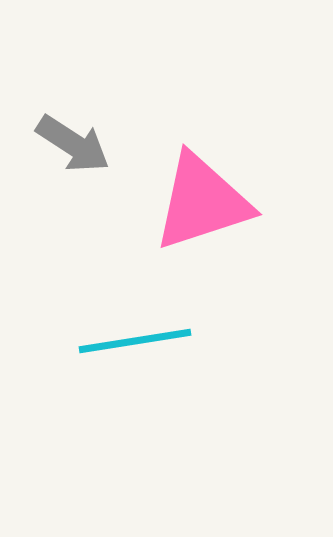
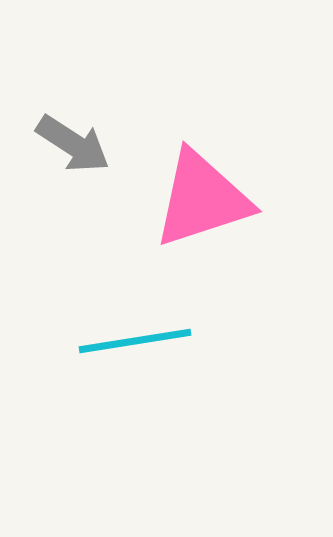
pink triangle: moved 3 px up
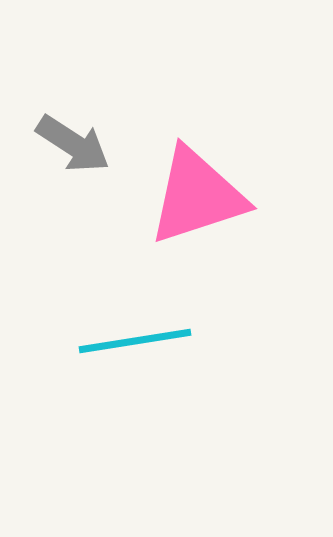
pink triangle: moved 5 px left, 3 px up
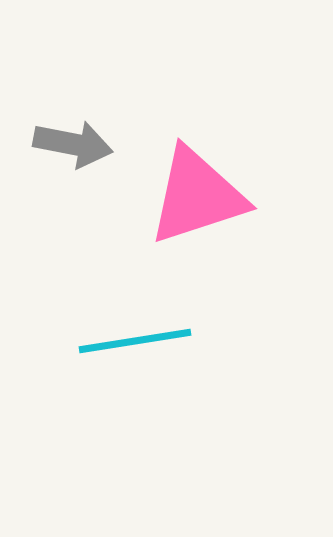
gray arrow: rotated 22 degrees counterclockwise
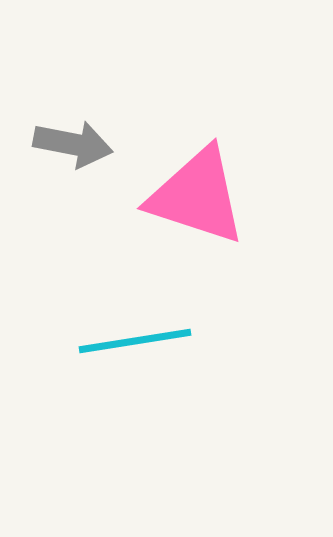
pink triangle: rotated 36 degrees clockwise
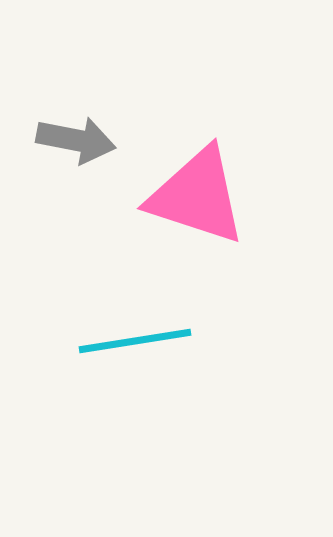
gray arrow: moved 3 px right, 4 px up
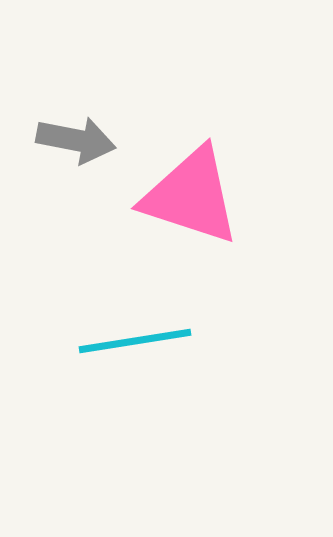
pink triangle: moved 6 px left
